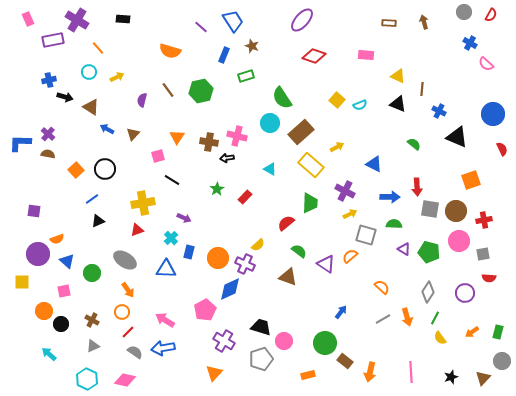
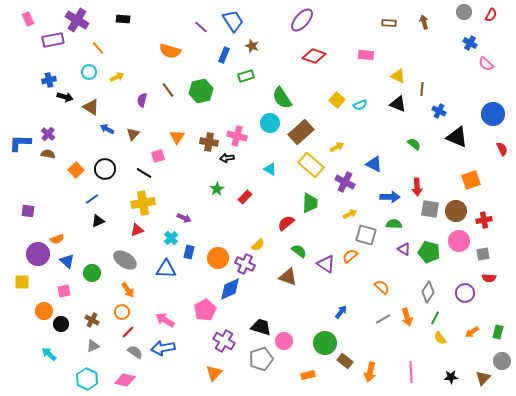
black line at (172, 180): moved 28 px left, 7 px up
purple cross at (345, 191): moved 9 px up
purple square at (34, 211): moved 6 px left
black star at (451, 377): rotated 16 degrees clockwise
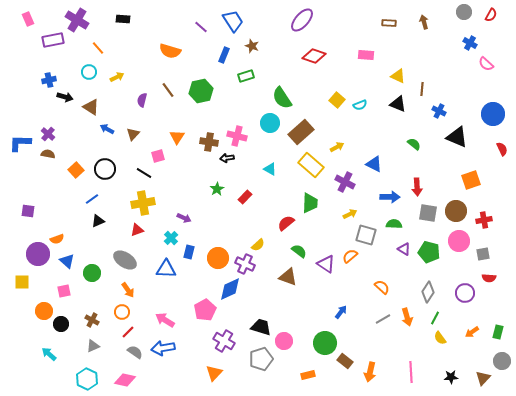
gray square at (430, 209): moved 2 px left, 4 px down
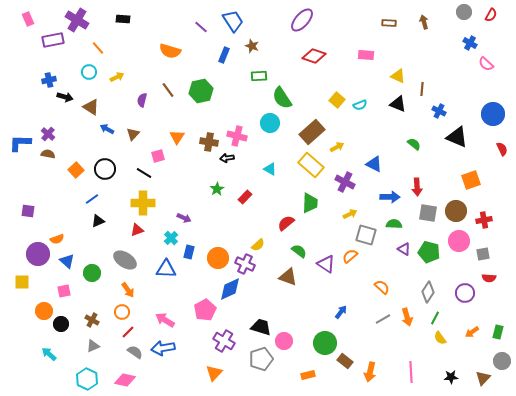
green rectangle at (246, 76): moved 13 px right; rotated 14 degrees clockwise
brown rectangle at (301, 132): moved 11 px right
yellow cross at (143, 203): rotated 10 degrees clockwise
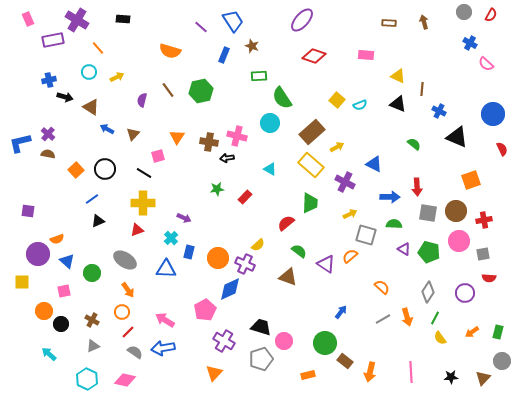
blue L-shape at (20, 143): rotated 15 degrees counterclockwise
green star at (217, 189): rotated 24 degrees clockwise
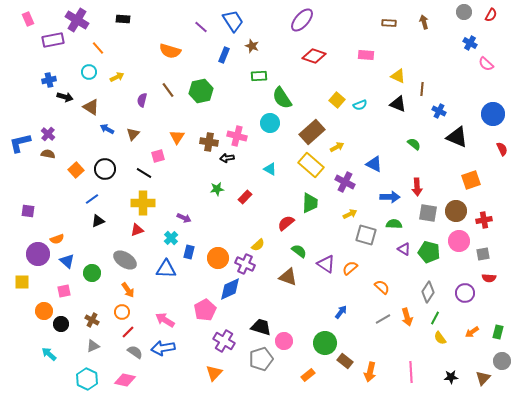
orange semicircle at (350, 256): moved 12 px down
orange rectangle at (308, 375): rotated 24 degrees counterclockwise
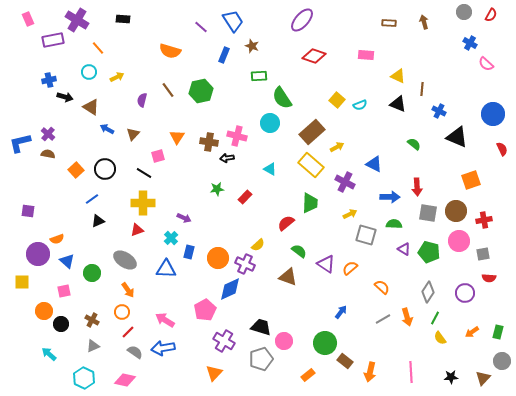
cyan hexagon at (87, 379): moved 3 px left, 1 px up
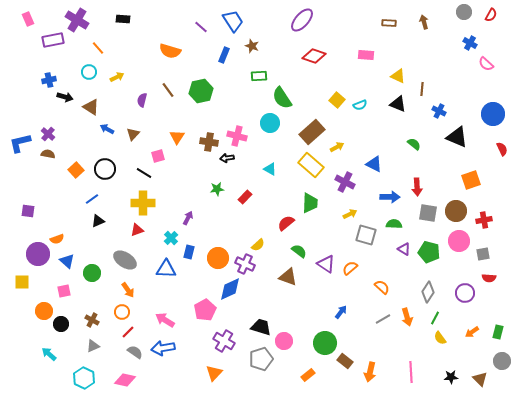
purple arrow at (184, 218): moved 4 px right; rotated 88 degrees counterclockwise
brown triangle at (483, 378): moved 3 px left, 1 px down; rotated 28 degrees counterclockwise
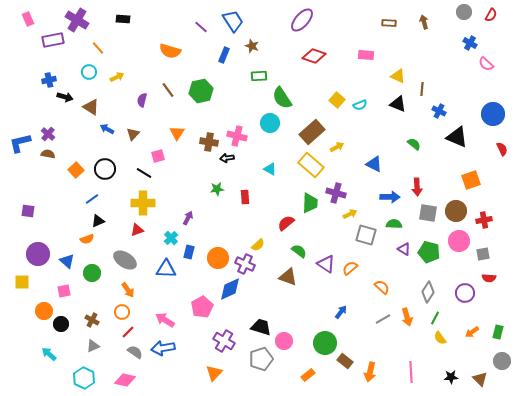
orange triangle at (177, 137): moved 4 px up
purple cross at (345, 182): moved 9 px left, 11 px down; rotated 12 degrees counterclockwise
red rectangle at (245, 197): rotated 48 degrees counterclockwise
orange semicircle at (57, 239): moved 30 px right
pink pentagon at (205, 310): moved 3 px left, 3 px up
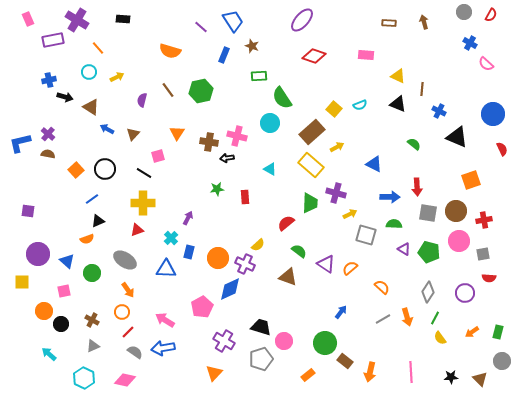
yellow square at (337, 100): moved 3 px left, 9 px down
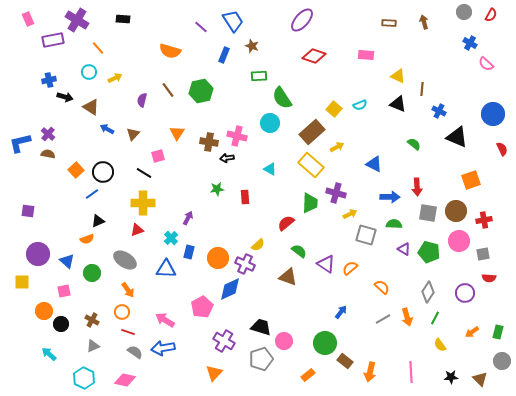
yellow arrow at (117, 77): moved 2 px left, 1 px down
black circle at (105, 169): moved 2 px left, 3 px down
blue line at (92, 199): moved 5 px up
red line at (128, 332): rotated 64 degrees clockwise
yellow semicircle at (440, 338): moved 7 px down
